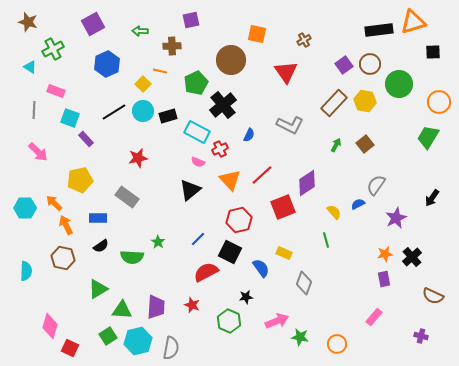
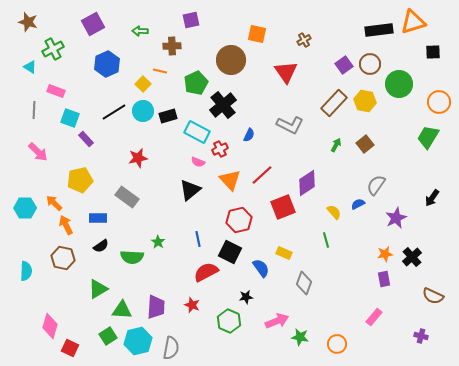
blue line at (198, 239): rotated 56 degrees counterclockwise
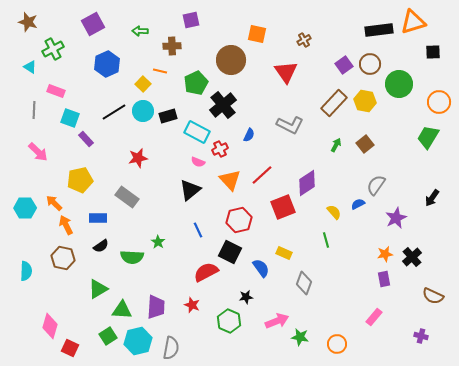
blue line at (198, 239): moved 9 px up; rotated 14 degrees counterclockwise
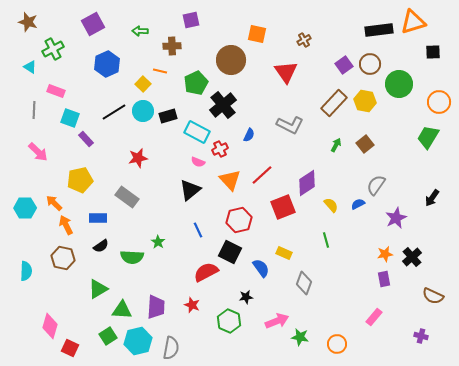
yellow semicircle at (334, 212): moved 3 px left, 7 px up
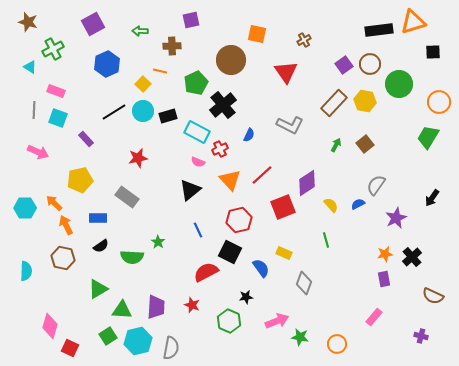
cyan square at (70, 118): moved 12 px left
pink arrow at (38, 152): rotated 20 degrees counterclockwise
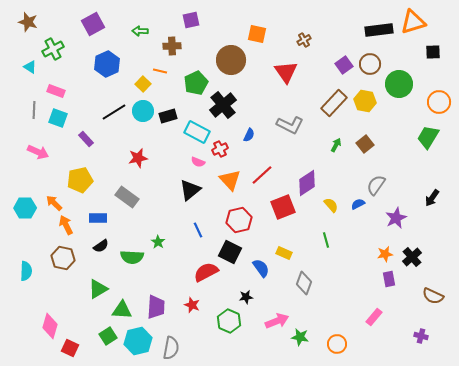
purple rectangle at (384, 279): moved 5 px right
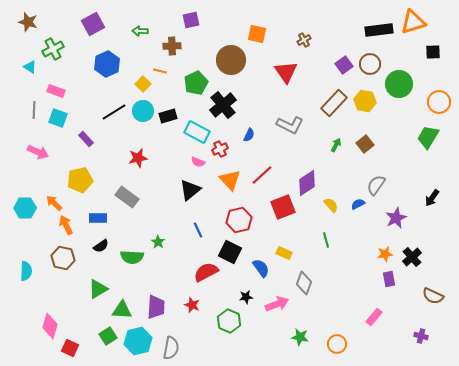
pink arrow at (277, 321): moved 17 px up
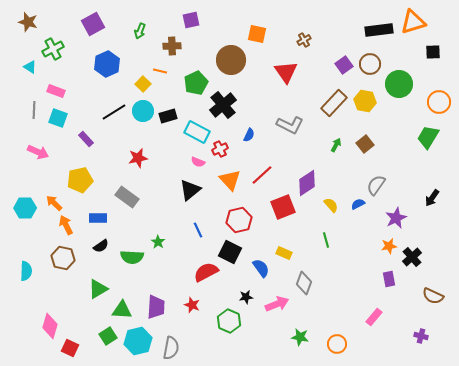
green arrow at (140, 31): rotated 70 degrees counterclockwise
orange star at (385, 254): moved 4 px right, 8 px up
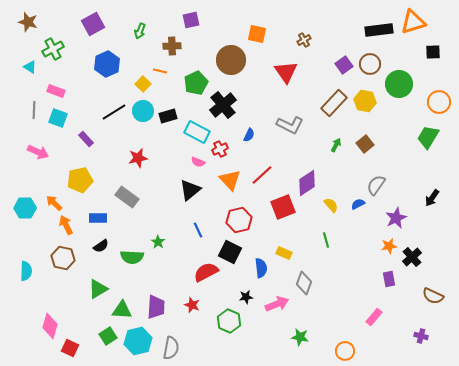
blue semicircle at (261, 268): rotated 30 degrees clockwise
orange circle at (337, 344): moved 8 px right, 7 px down
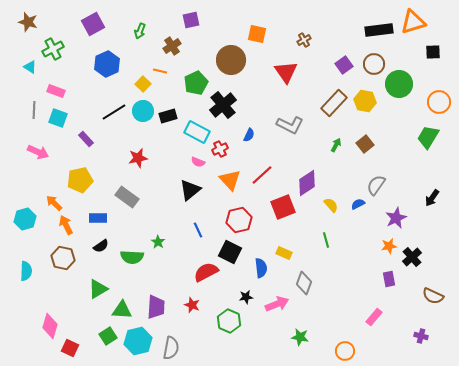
brown cross at (172, 46): rotated 30 degrees counterclockwise
brown circle at (370, 64): moved 4 px right
cyan hexagon at (25, 208): moved 11 px down; rotated 15 degrees counterclockwise
